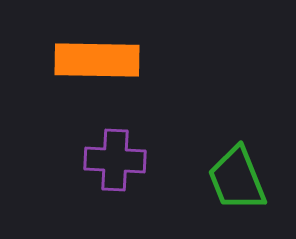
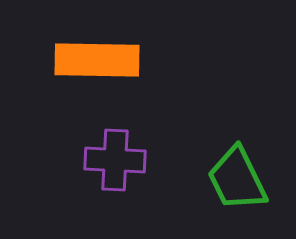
green trapezoid: rotated 4 degrees counterclockwise
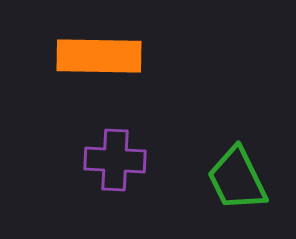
orange rectangle: moved 2 px right, 4 px up
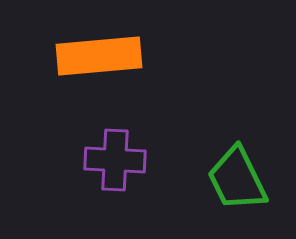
orange rectangle: rotated 6 degrees counterclockwise
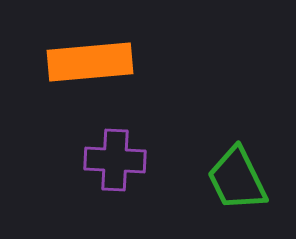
orange rectangle: moved 9 px left, 6 px down
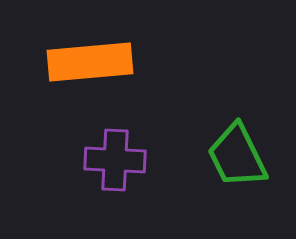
green trapezoid: moved 23 px up
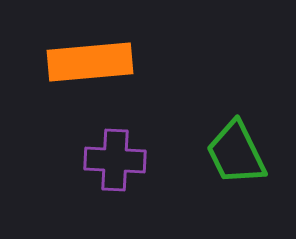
green trapezoid: moved 1 px left, 3 px up
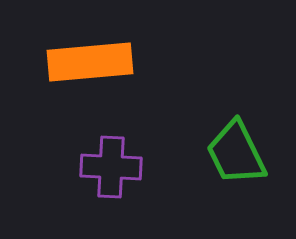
purple cross: moved 4 px left, 7 px down
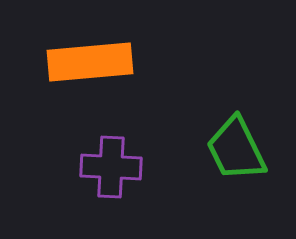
green trapezoid: moved 4 px up
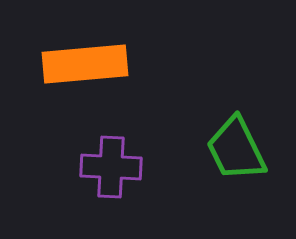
orange rectangle: moved 5 px left, 2 px down
